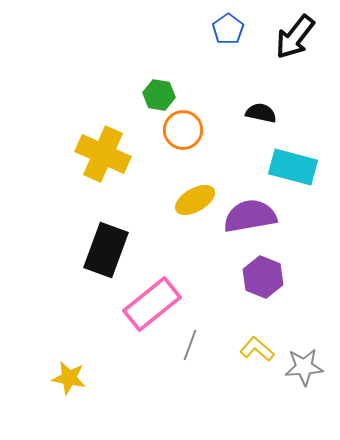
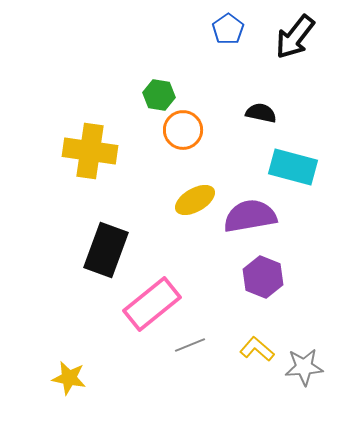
yellow cross: moved 13 px left, 3 px up; rotated 16 degrees counterclockwise
gray line: rotated 48 degrees clockwise
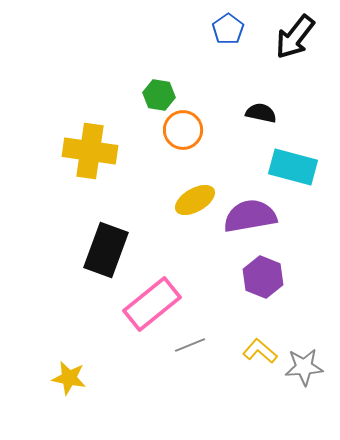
yellow L-shape: moved 3 px right, 2 px down
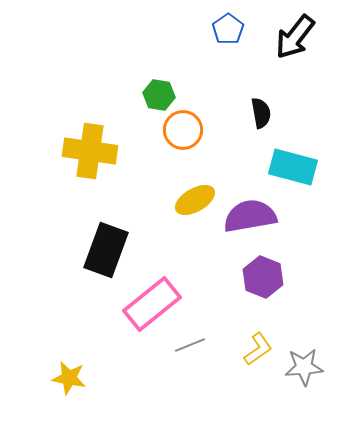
black semicircle: rotated 68 degrees clockwise
yellow L-shape: moved 2 px left, 2 px up; rotated 104 degrees clockwise
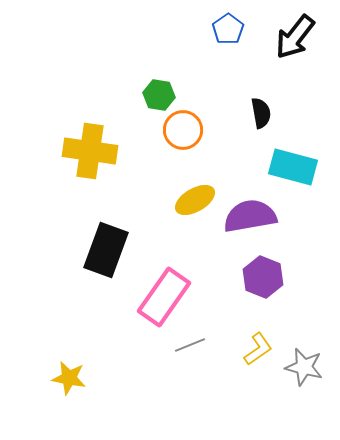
pink rectangle: moved 12 px right, 7 px up; rotated 16 degrees counterclockwise
gray star: rotated 18 degrees clockwise
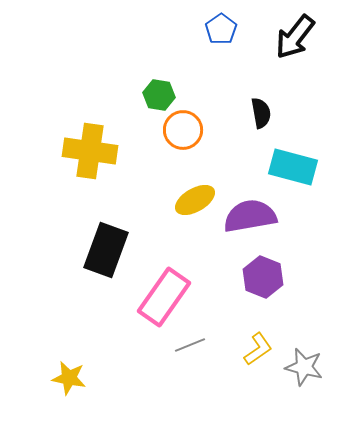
blue pentagon: moved 7 px left
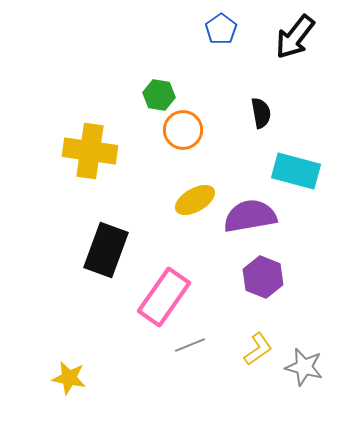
cyan rectangle: moved 3 px right, 4 px down
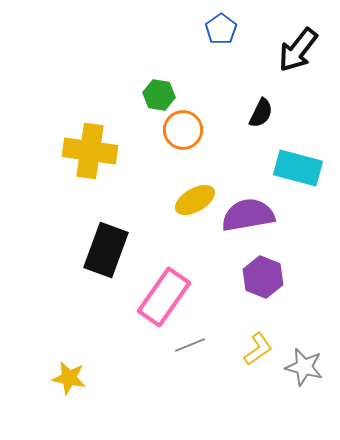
black arrow: moved 3 px right, 13 px down
black semicircle: rotated 36 degrees clockwise
cyan rectangle: moved 2 px right, 3 px up
purple semicircle: moved 2 px left, 1 px up
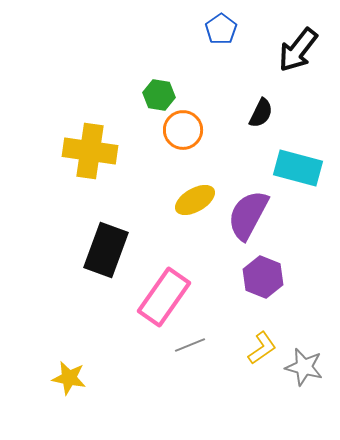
purple semicircle: rotated 52 degrees counterclockwise
yellow L-shape: moved 4 px right, 1 px up
